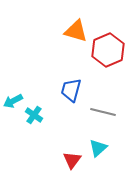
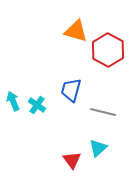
red hexagon: rotated 8 degrees counterclockwise
cyan arrow: rotated 96 degrees clockwise
cyan cross: moved 3 px right, 10 px up
red triangle: rotated 12 degrees counterclockwise
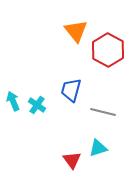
orange triangle: rotated 35 degrees clockwise
cyan triangle: rotated 24 degrees clockwise
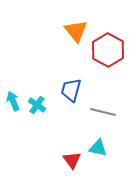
cyan triangle: rotated 30 degrees clockwise
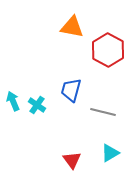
orange triangle: moved 4 px left, 4 px up; rotated 40 degrees counterclockwise
cyan triangle: moved 12 px right, 5 px down; rotated 42 degrees counterclockwise
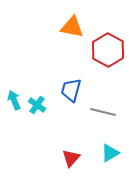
cyan arrow: moved 1 px right, 1 px up
red triangle: moved 1 px left, 2 px up; rotated 18 degrees clockwise
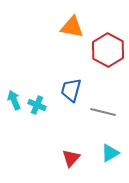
cyan cross: rotated 12 degrees counterclockwise
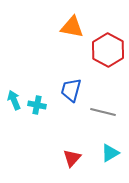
cyan cross: rotated 12 degrees counterclockwise
red triangle: moved 1 px right
